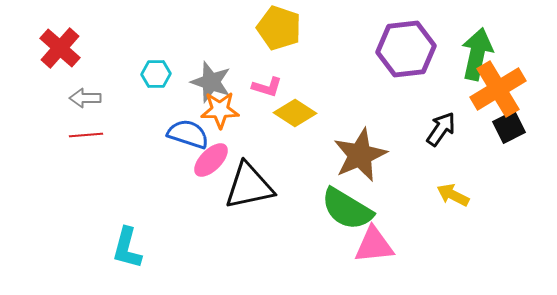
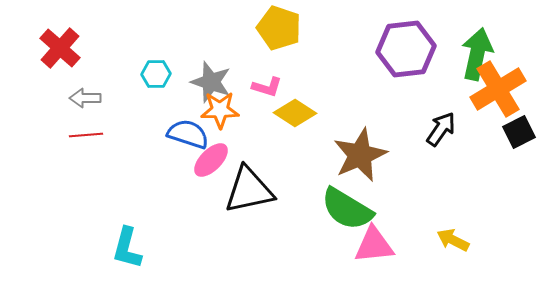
black square: moved 10 px right, 5 px down
black triangle: moved 4 px down
yellow arrow: moved 45 px down
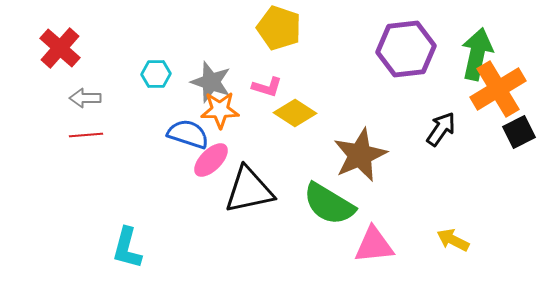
green semicircle: moved 18 px left, 5 px up
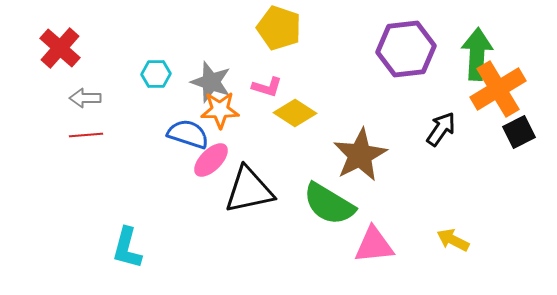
green arrow: rotated 9 degrees counterclockwise
brown star: rotated 4 degrees counterclockwise
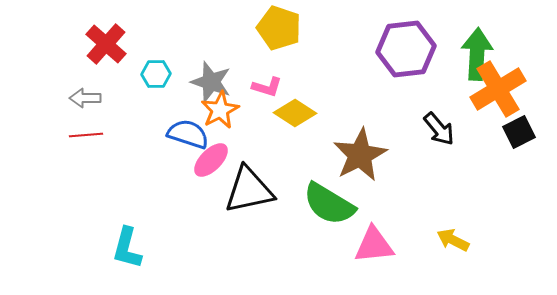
red cross: moved 46 px right, 4 px up
orange star: rotated 27 degrees counterclockwise
black arrow: moved 2 px left; rotated 105 degrees clockwise
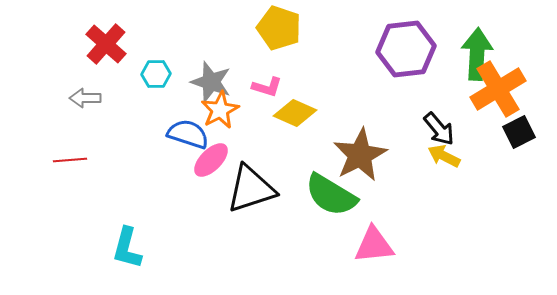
yellow diamond: rotated 9 degrees counterclockwise
red line: moved 16 px left, 25 px down
black triangle: moved 2 px right, 1 px up; rotated 6 degrees counterclockwise
green semicircle: moved 2 px right, 9 px up
yellow arrow: moved 9 px left, 84 px up
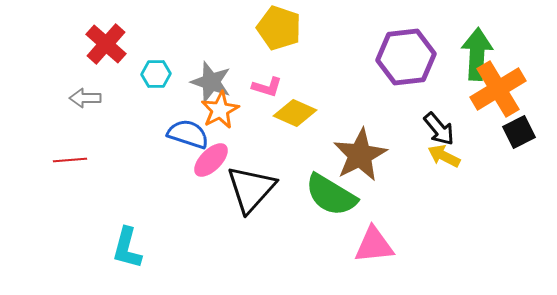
purple hexagon: moved 8 px down
black triangle: rotated 30 degrees counterclockwise
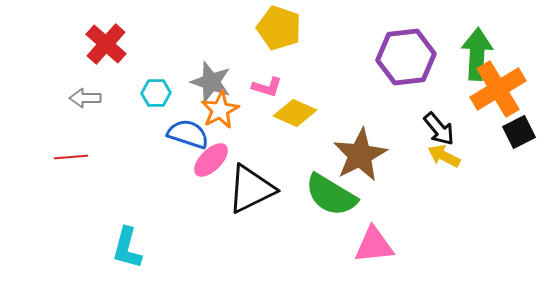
cyan hexagon: moved 19 px down
red line: moved 1 px right, 3 px up
black triangle: rotated 22 degrees clockwise
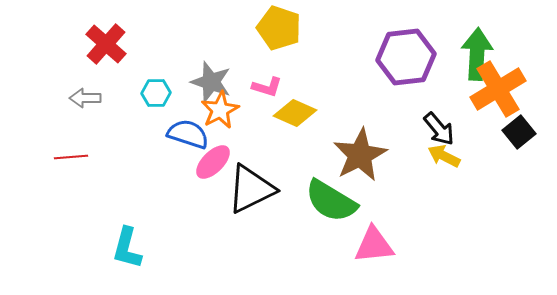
black square: rotated 12 degrees counterclockwise
pink ellipse: moved 2 px right, 2 px down
green semicircle: moved 6 px down
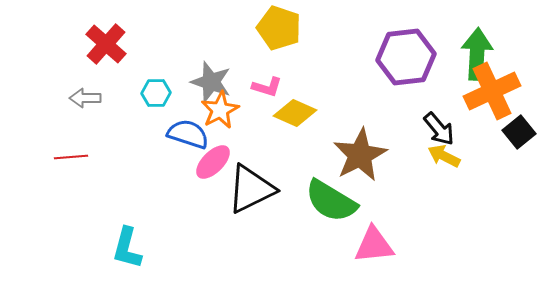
orange cross: moved 6 px left, 2 px down; rotated 6 degrees clockwise
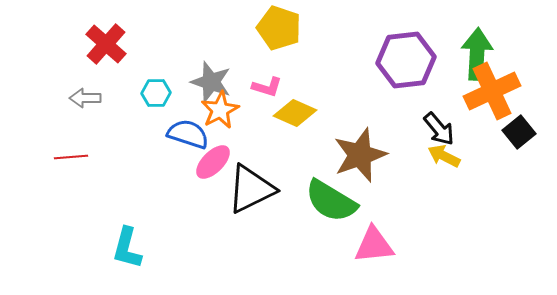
purple hexagon: moved 3 px down
brown star: rotated 8 degrees clockwise
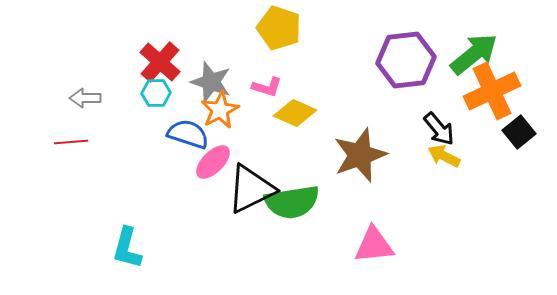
red cross: moved 54 px right, 18 px down
green arrow: moved 3 px left; rotated 48 degrees clockwise
red line: moved 15 px up
green semicircle: moved 39 px left, 1 px down; rotated 40 degrees counterclockwise
